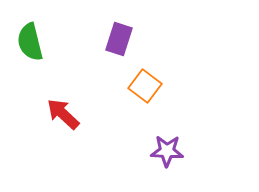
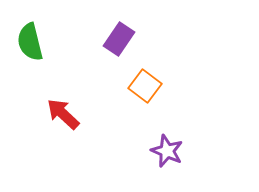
purple rectangle: rotated 16 degrees clockwise
purple star: rotated 20 degrees clockwise
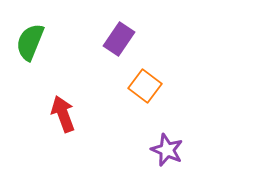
green semicircle: rotated 36 degrees clockwise
red arrow: rotated 27 degrees clockwise
purple star: moved 1 px up
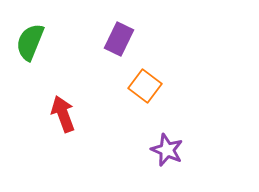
purple rectangle: rotated 8 degrees counterclockwise
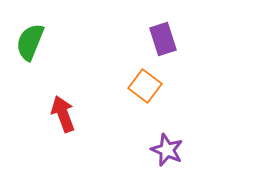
purple rectangle: moved 44 px right; rotated 44 degrees counterclockwise
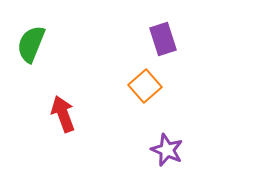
green semicircle: moved 1 px right, 2 px down
orange square: rotated 12 degrees clockwise
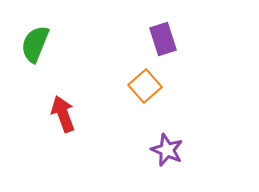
green semicircle: moved 4 px right
